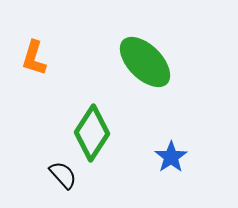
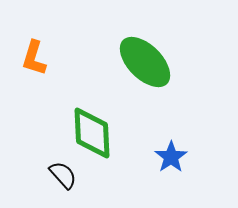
green diamond: rotated 36 degrees counterclockwise
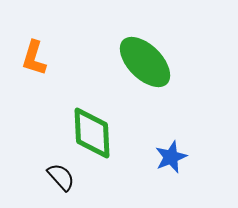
blue star: rotated 12 degrees clockwise
black semicircle: moved 2 px left, 2 px down
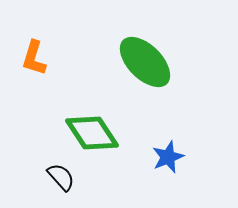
green diamond: rotated 30 degrees counterclockwise
blue star: moved 3 px left
